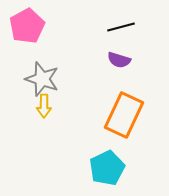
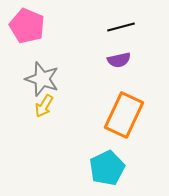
pink pentagon: rotated 20 degrees counterclockwise
purple semicircle: rotated 30 degrees counterclockwise
yellow arrow: rotated 30 degrees clockwise
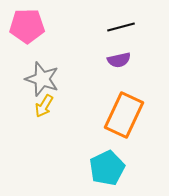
pink pentagon: rotated 24 degrees counterclockwise
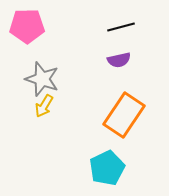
orange rectangle: rotated 9 degrees clockwise
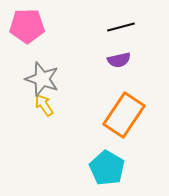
yellow arrow: moved 1 px up; rotated 115 degrees clockwise
cyan pentagon: rotated 16 degrees counterclockwise
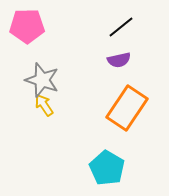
black line: rotated 24 degrees counterclockwise
gray star: moved 1 px down
orange rectangle: moved 3 px right, 7 px up
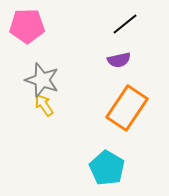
black line: moved 4 px right, 3 px up
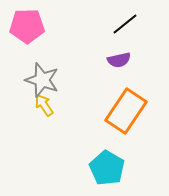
orange rectangle: moved 1 px left, 3 px down
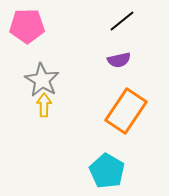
black line: moved 3 px left, 3 px up
gray star: rotated 12 degrees clockwise
yellow arrow: rotated 35 degrees clockwise
cyan pentagon: moved 3 px down
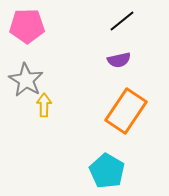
gray star: moved 16 px left
